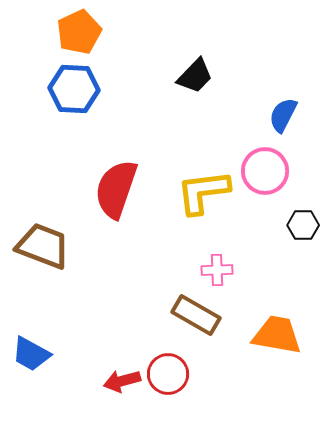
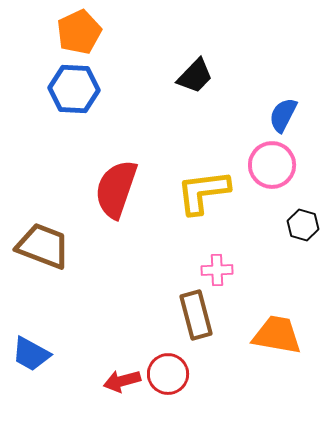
pink circle: moved 7 px right, 6 px up
black hexagon: rotated 16 degrees clockwise
brown rectangle: rotated 45 degrees clockwise
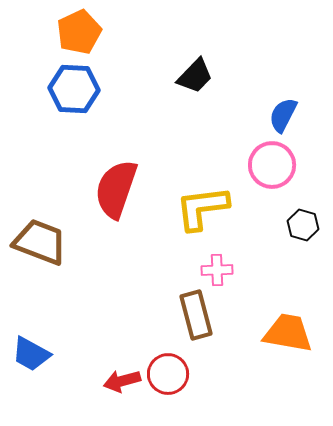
yellow L-shape: moved 1 px left, 16 px down
brown trapezoid: moved 3 px left, 4 px up
orange trapezoid: moved 11 px right, 2 px up
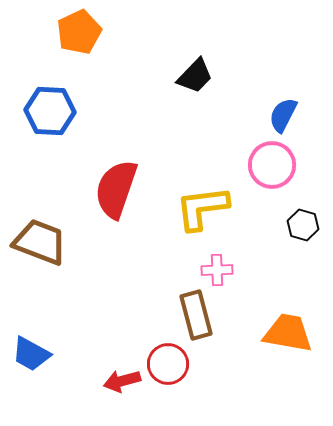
blue hexagon: moved 24 px left, 22 px down
red circle: moved 10 px up
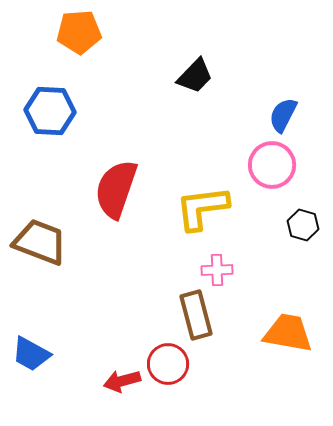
orange pentagon: rotated 21 degrees clockwise
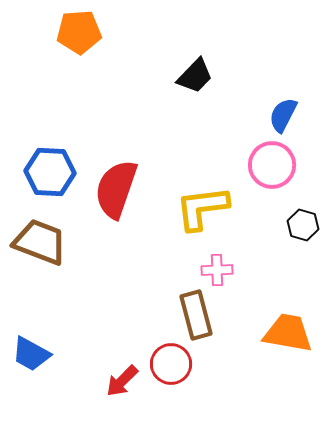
blue hexagon: moved 61 px down
red circle: moved 3 px right
red arrow: rotated 30 degrees counterclockwise
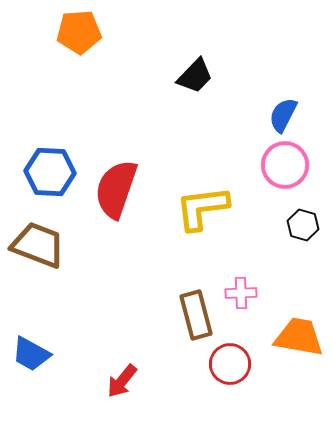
pink circle: moved 13 px right
brown trapezoid: moved 2 px left, 3 px down
pink cross: moved 24 px right, 23 px down
orange trapezoid: moved 11 px right, 4 px down
red circle: moved 59 px right
red arrow: rotated 6 degrees counterclockwise
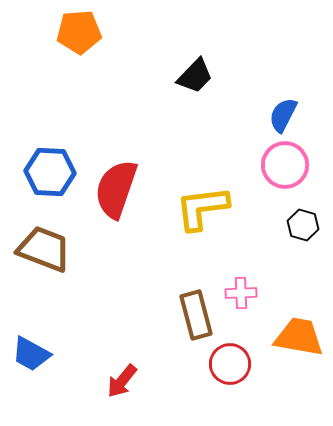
brown trapezoid: moved 6 px right, 4 px down
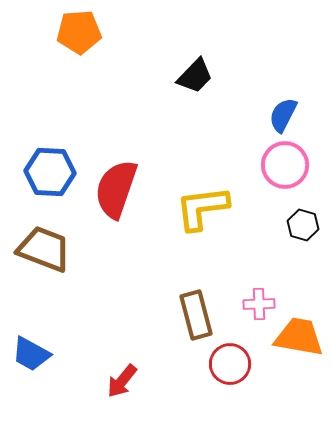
pink cross: moved 18 px right, 11 px down
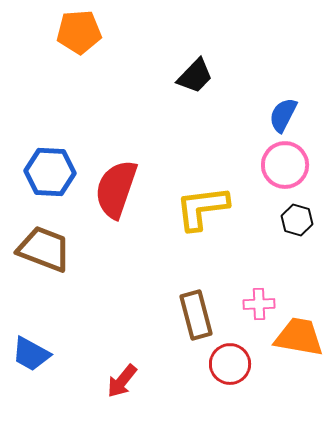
black hexagon: moved 6 px left, 5 px up
